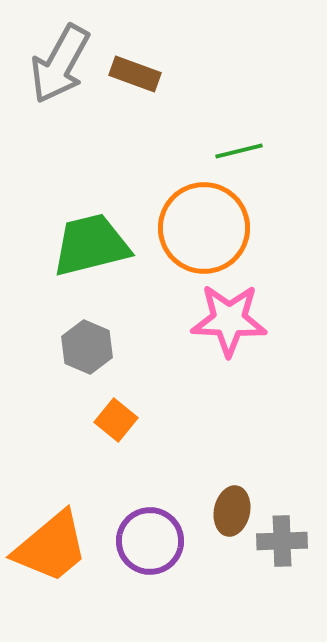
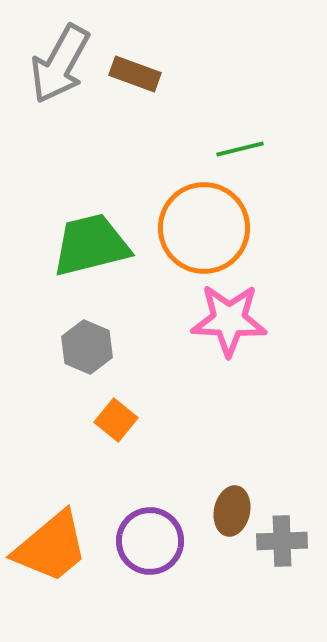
green line: moved 1 px right, 2 px up
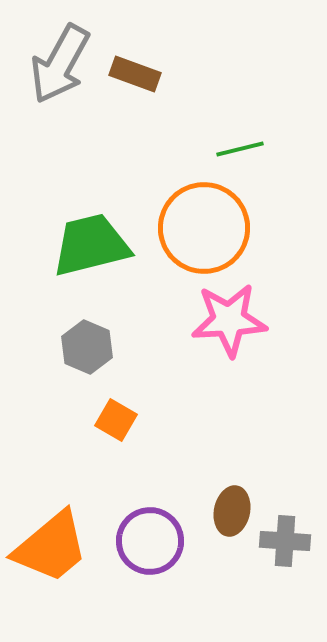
pink star: rotated 6 degrees counterclockwise
orange square: rotated 9 degrees counterclockwise
gray cross: moved 3 px right; rotated 6 degrees clockwise
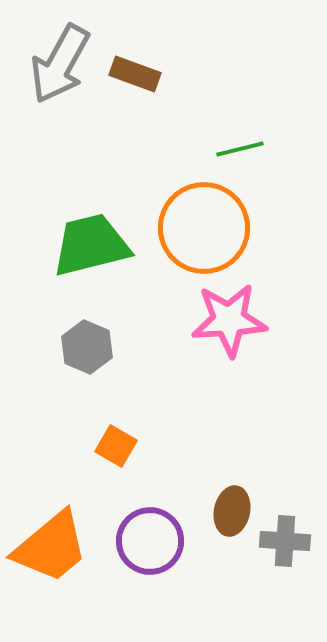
orange square: moved 26 px down
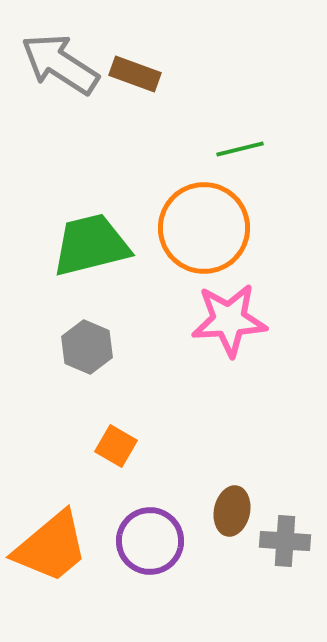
gray arrow: rotated 94 degrees clockwise
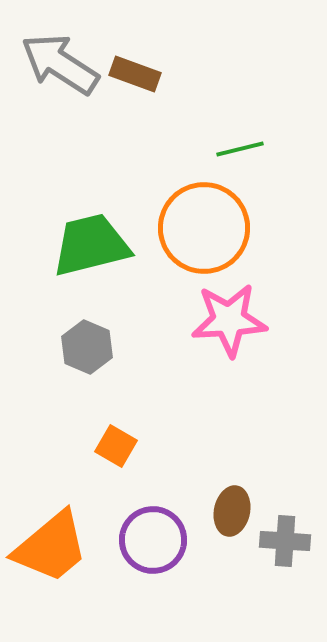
purple circle: moved 3 px right, 1 px up
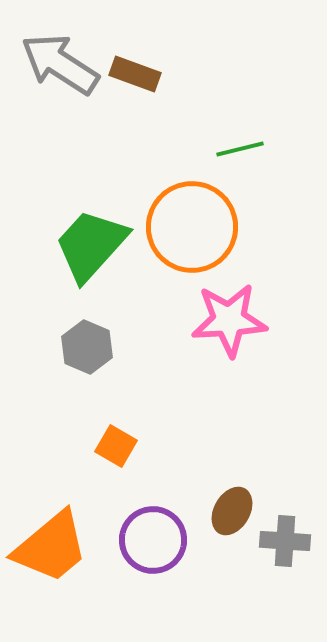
orange circle: moved 12 px left, 1 px up
green trapezoid: rotated 34 degrees counterclockwise
brown ellipse: rotated 18 degrees clockwise
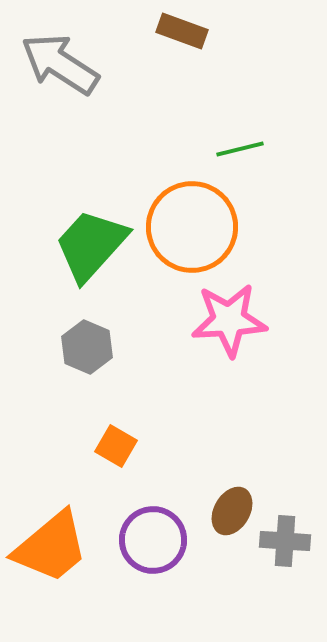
brown rectangle: moved 47 px right, 43 px up
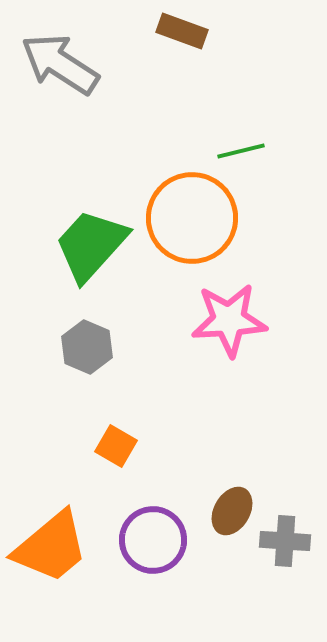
green line: moved 1 px right, 2 px down
orange circle: moved 9 px up
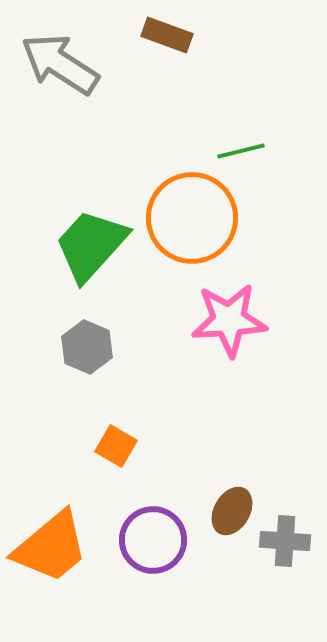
brown rectangle: moved 15 px left, 4 px down
